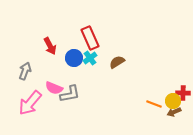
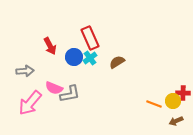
blue circle: moved 1 px up
gray arrow: rotated 66 degrees clockwise
brown arrow: moved 2 px right, 9 px down
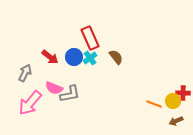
red arrow: moved 11 px down; rotated 24 degrees counterclockwise
brown semicircle: moved 1 px left, 5 px up; rotated 84 degrees clockwise
gray arrow: moved 2 px down; rotated 60 degrees counterclockwise
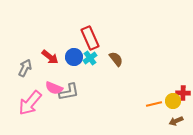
brown semicircle: moved 2 px down
gray arrow: moved 5 px up
gray L-shape: moved 1 px left, 2 px up
orange line: rotated 35 degrees counterclockwise
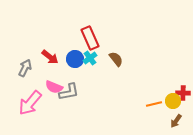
blue circle: moved 1 px right, 2 px down
pink semicircle: moved 1 px up
brown arrow: rotated 32 degrees counterclockwise
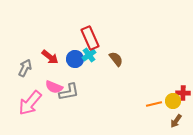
cyan cross: moved 1 px left, 3 px up
